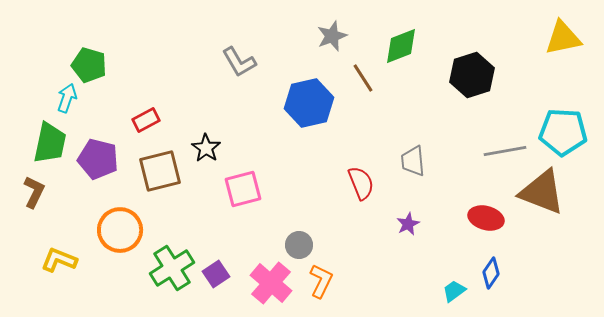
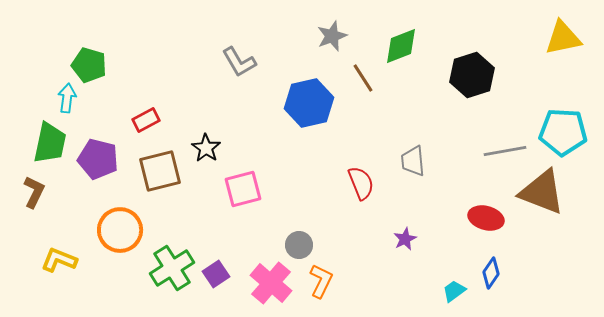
cyan arrow: rotated 12 degrees counterclockwise
purple star: moved 3 px left, 15 px down
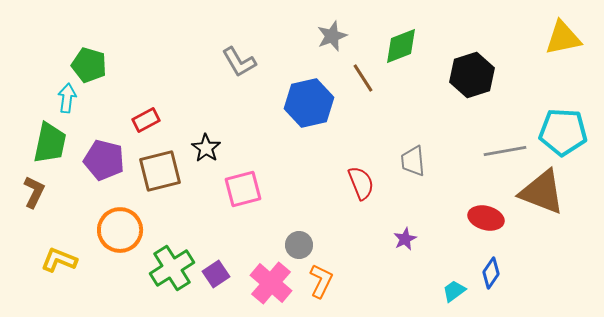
purple pentagon: moved 6 px right, 1 px down
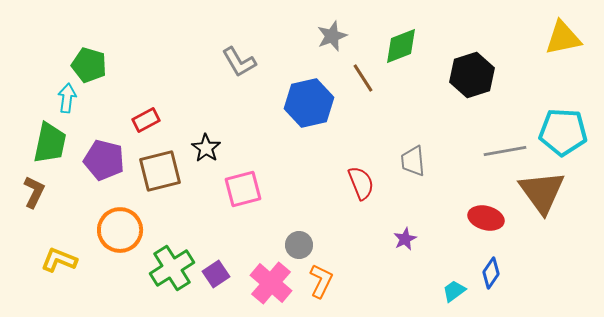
brown triangle: rotated 33 degrees clockwise
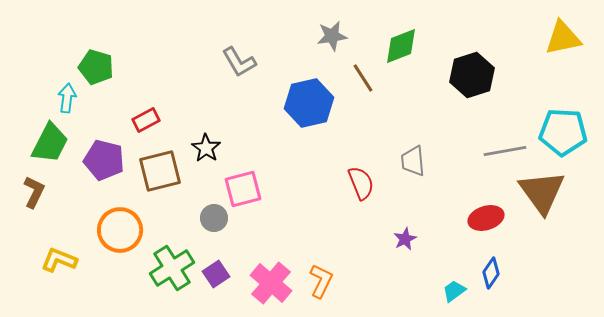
gray star: rotated 12 degrees clockwise
green pentagon: moved 7 px right, 2 px down
green trapezoid: rotated 15 degrees clockwise
red ellipse: rotated 32 degrees counterclockwise
gray circle: moved 85 px left, 27 px up
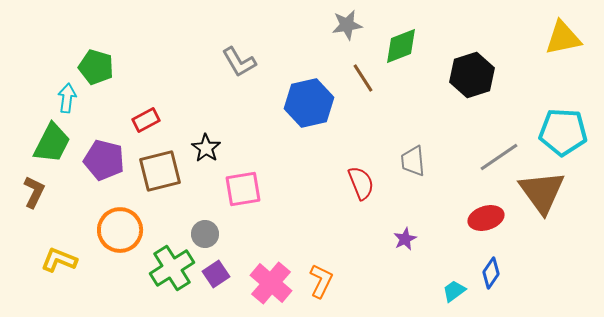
gray star: moved 15 px right, 11 px up
green trapezoid: moved 2 px right
gray line: moved 6 px left, 6 px down; rotated 24 degrees counterclockwise
pink square: rotated 6 degrees clockwise
gray circle: moved 9 px left, 16 px down
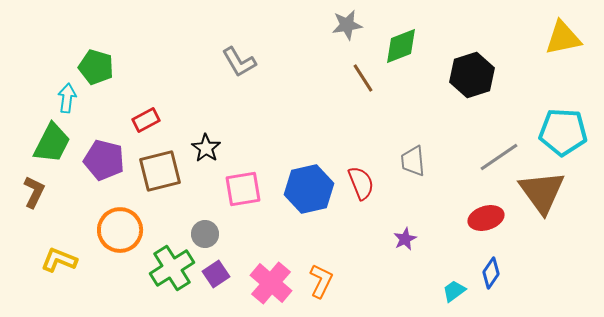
blue hexagon: moved 86 px down
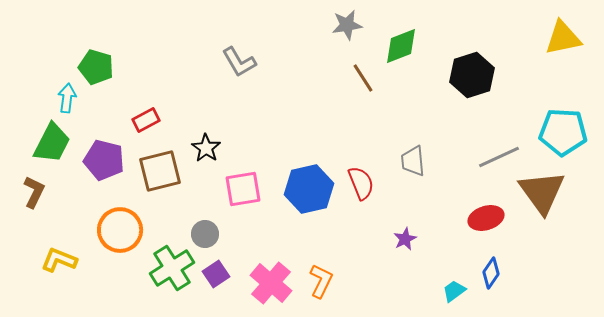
gray line: rotated 9 degrees clockwise
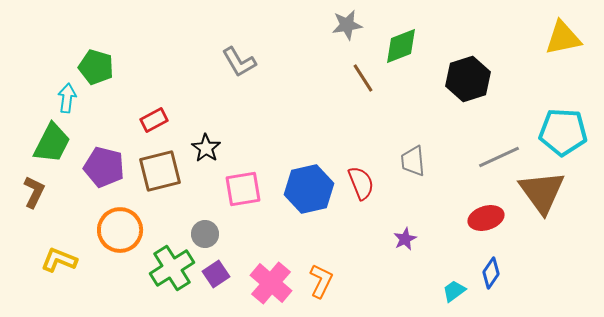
black hexagon: moved 4 px left, 4 px down
red rectangle: moved 8 px right
purple pentagon: moved 7 px down
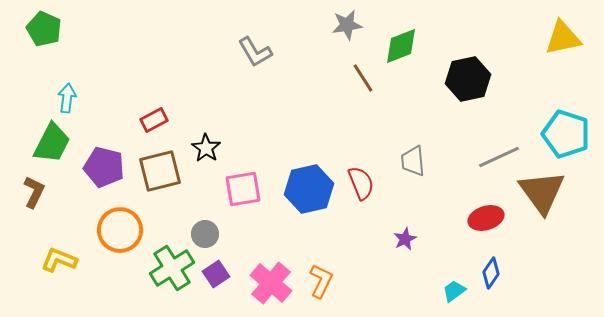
gray L-shape: moved 16 px right, 10 px up
green pentagon: moved 52 px left, 38 px up; rotated 8 degrees clockwise
black hexagon: rotated 6 degrees clockwise
cyan pentagon: moved 3 px right, 2 px down; rotated 15 degrees clockwise
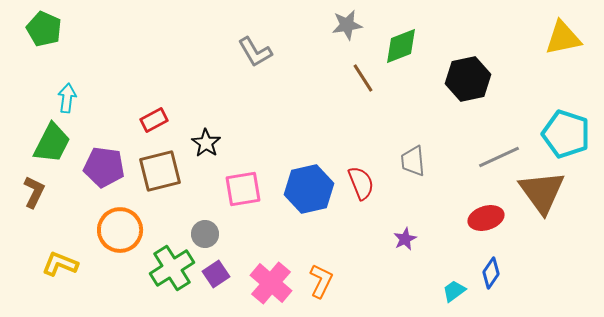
black star: moved 5 px up
purple pentagon: rotated 6 degrees counterclockwise
yellow L-shape: moved 1 px right, 4 px down
